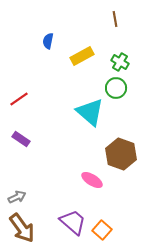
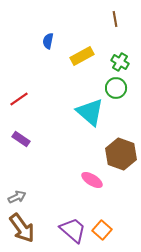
purple trapezoid: moved 8 px down
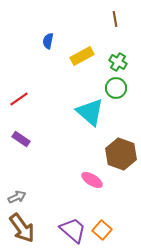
green cross: moved 2 px left
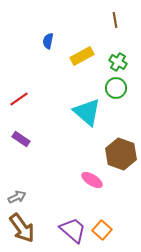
brown line: moved 1 px down
cyan triangle: moved 3 px left
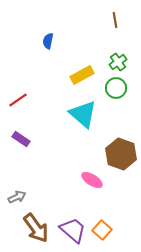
yellow rectangle: moved 19 px down
green cross: rotated 24 degrees clockwise
red line: moved 1 px left, 1 px down
cyan triangle: moved 4 px left, 2 px down
brown arrow: moved 14 px right
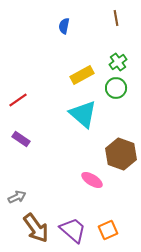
brown line: moved 1 px right, 2 px up
blue semicircle: moved 16 px right, 15 px up
orange square: moved 6 px right; rotated 24 degrees clockwise
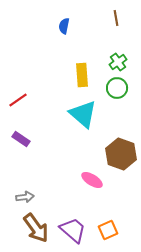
yellow rectangle: rotated 65 degrees counterclockwise
green circle: moved 1 px right
gray arrow: moved 8 px right; rotated 18 degrees clockwise
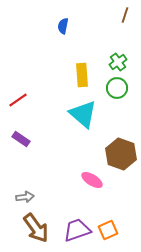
brown line: moved 9 px right, 3 px up; rotated 28 degrees clockwise
blue semicircle: moved 1 px left
purple trapezoid: moved 4 px right; rotated 60 degrees counterclockwise
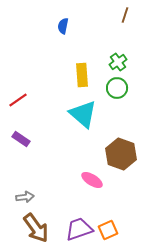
purple trapezoid: moved 2 px right, 1 px up
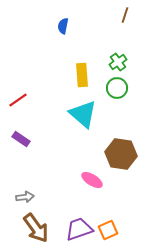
brown hexagon: rotated 12 degrees counterclockwise
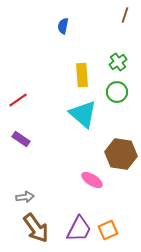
green circle: moved 4 px down
purple trapezoid: rotated 136 degrees clockwise
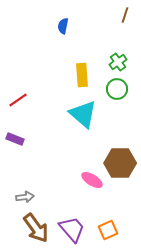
green circle: moved 3 px up
purple rectangle: moved 6 px left; rotated 12 degrees counterclockwise
brown hexagon: moved 1 px left, 9 px down; rotated 8 degrees counterclockwise
purple trapezoid: moved 7 px left; rotated 68 degrees counterclockwise
